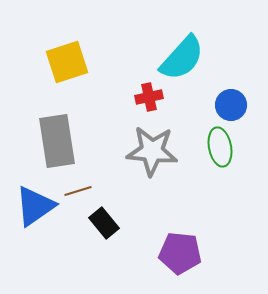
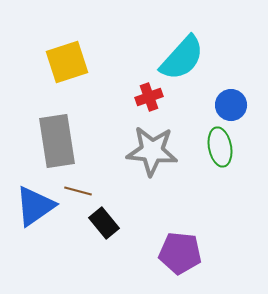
red cross: rotated 8 degrees counterclockwise
brown line: rotated 32 degrees clockwise
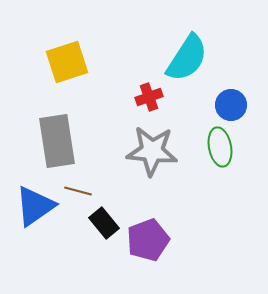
cyan semicircle: moved 5 px right; rotated 9 degrees counterclockwise
purple pentagon: moved 32 px left, 13 px up; rotated 27 degrees counterclockwise
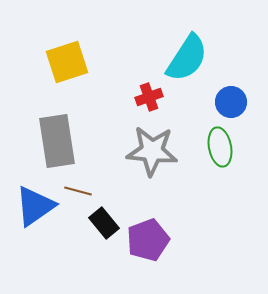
blue circle: moved 3 px up
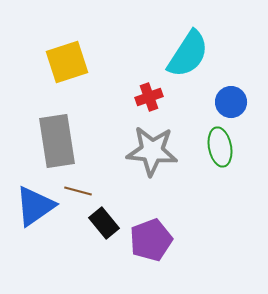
cyan semicircle: moved 1 px right, 4 px up
purple pentagon: moved 3 px right
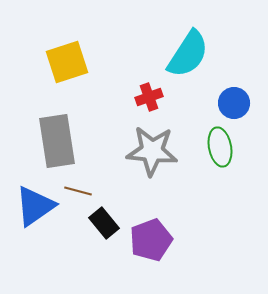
blue circle: moved 3 px right, 1 px down
